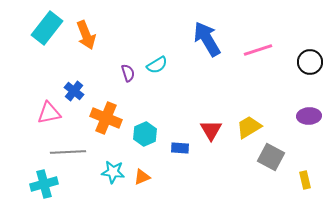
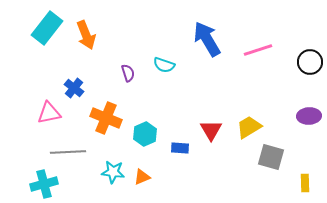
cyan semicircle: moved 7 px right; rotated 50 degrees clockwise
blue cross: moved 3 px up
gray square: rotated 12 degrees counterclockwise
yellow rectangle: moved 3 px down; rotated 12 degrees clockwise
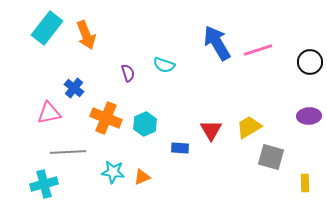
blue arrow: moved 10 px right, 4 px down
cyan hexagon: moved 10 px up
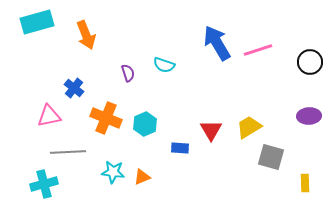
cyan rectangle: moved 10 px left, 6 px up; rotated 36 degrees clockwise
pink triangle: moved 3 px down
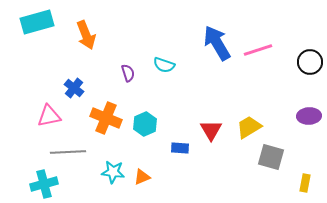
yellow rectangle: rotated 12 degrees clockwise
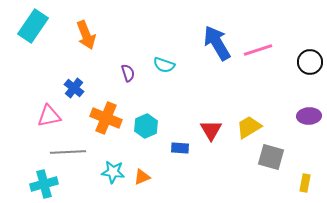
cyan rectangle: moved 4 px left, 4 px down; rotated 40 degrees counterclockwise
cyan hexagon: moved 1 px right, 2 px down
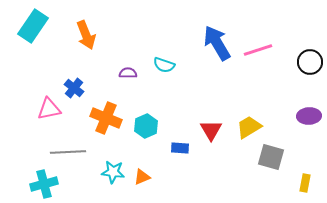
purple semicircle: rotated 72 degrees counterclockwise
pink triangle: moved 7 px up
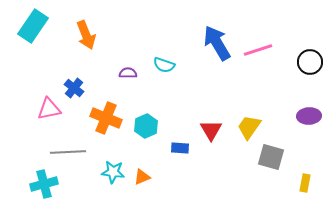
yellow trapezoid: rotated 24 degrees counterclockwise
